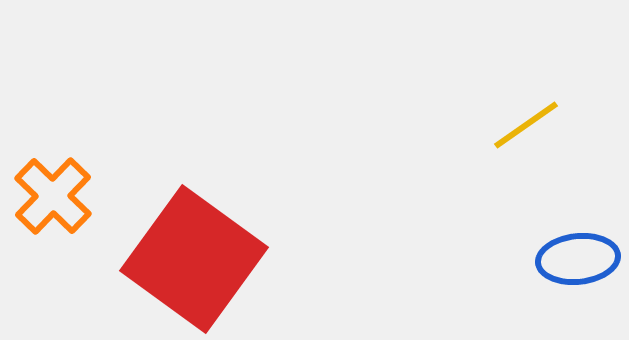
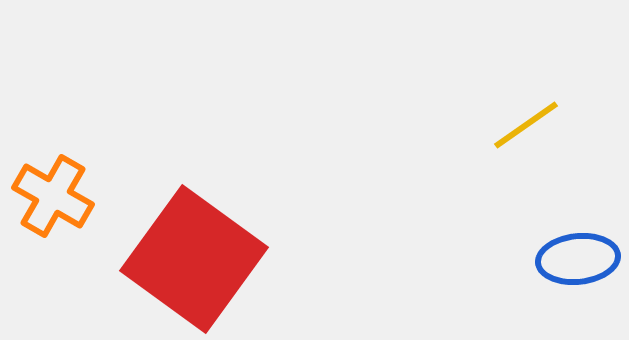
orange cross: rotated 14 degrees counterclockwise
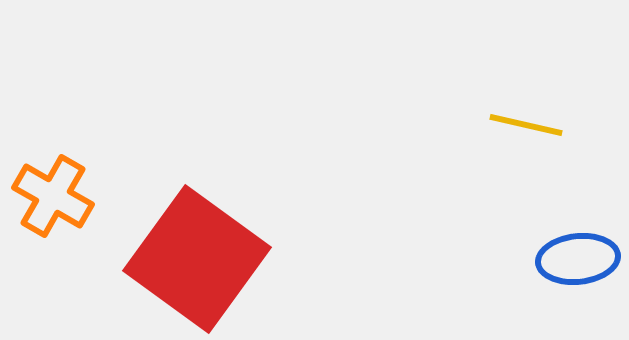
yellow line: rotated 48 degrees clockwise
red square: moved 3 px right
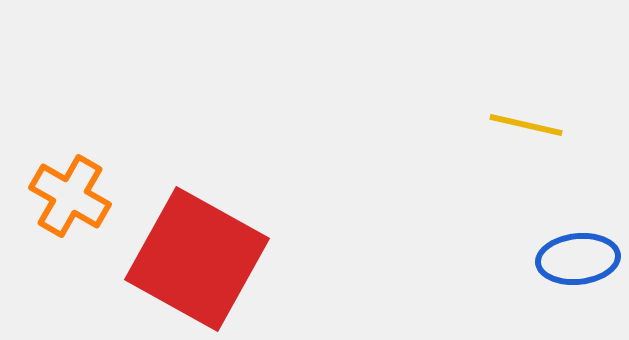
orange cross: moved 17 px right
red square: rotated 7 degrees counterclockwise
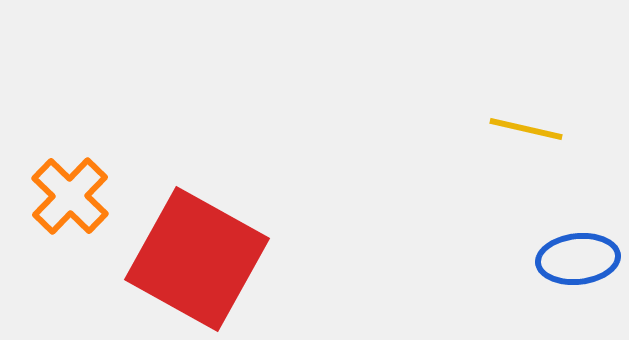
yellow line: moved 4 px down
orange cross: rotated 14 degrees clockwise
